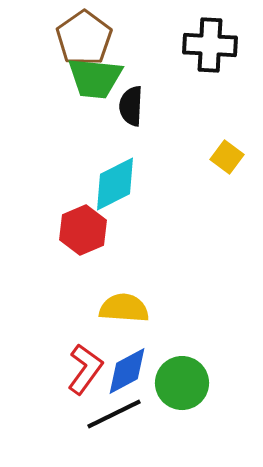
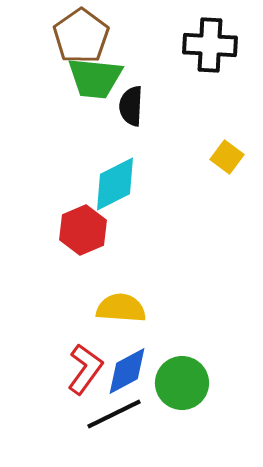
brown pentagon: moved 3 px left, 2 px up
yellow semicircle: moved 3 px left
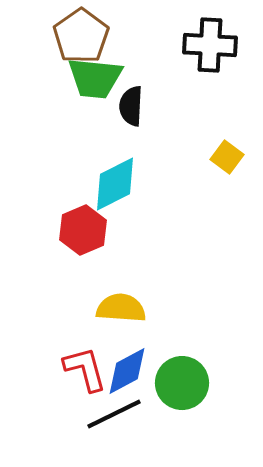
red L-shape: rotated 51 degrees counterclockwise
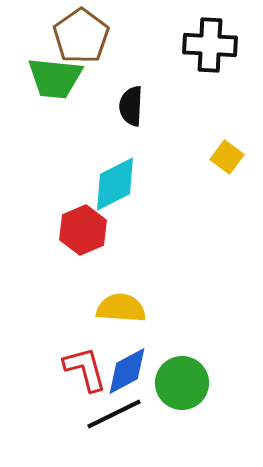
green trapezoid: moved 40 px left
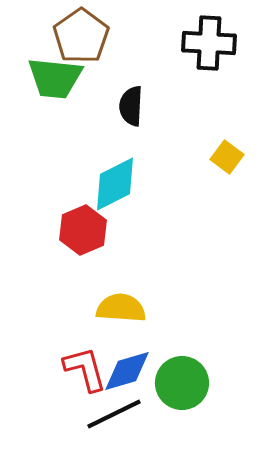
black cross: moved 1 px left, 2 px up
blue diamond: rotated 12 degrees clockwise
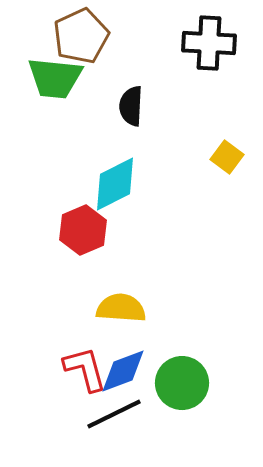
brown pentagon: rotated 10 degrees clockwise
blue diamond: moved 4 px left; rotated 4 degrees counterclockwise
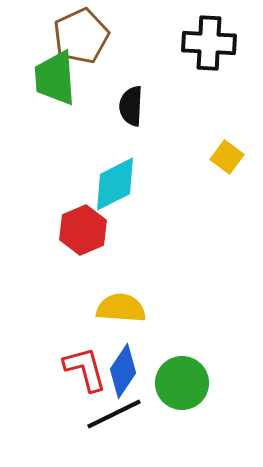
green trapezoid: rotated 80 degrees clockwise
blue diamond: rotated 36 degrees counterclockwise
